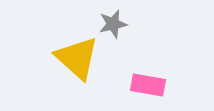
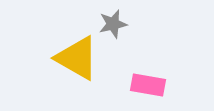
yellow triangle: rotated 12 degrees counterclockwise
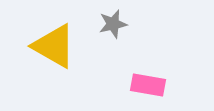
yellow triangle: moved 23 px left, 12 px up
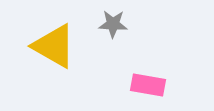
gray star: rotated 16 degrees clockwise
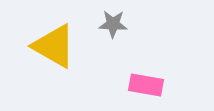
pink rectangle: moved 2 px left
